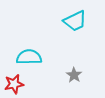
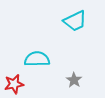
cyan semicircle: moved 8 px right, 2 px down
gray star: moved 5 px down
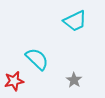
cyan semicircle: rotated 45 degrees clockwise
red star: moved 3 px up
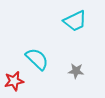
gray star: moved 2 px right, 9 px up; rotated 28 degrees counterclockwise
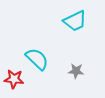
red star: moved 2 px up; rotated 18 degrees clockwise
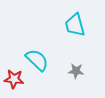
cyan trapezoid: moved 4 px down; rotated 100 degrees clockwise
cyan semicircle: moved 1 px down
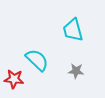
cyan trapezoid: moved 2 px left, 5 px down
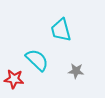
cyan trapezoid: moved 12 px left
